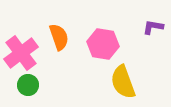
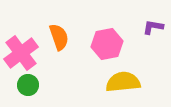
pink hexagon: moved 4 px right; rotated 20 degrees counterclockwise
yellow semicircle: rotated 104 degrees clockwise
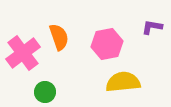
purple L-shape: moved 1 px left
pink cross: moved 2 px right
green circle: moved 17 px right, 7 px down
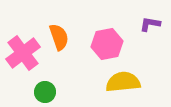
purple L-shape: moved 2 px left, 3 px up
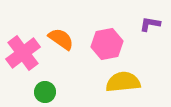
orange semicircle: moved 2 px right, 2 px down; rotated 36 degrees counterclockwise
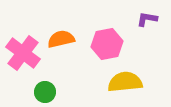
purple L-shape: moved 3 px left, 5 px up
orange semicircle: rotated 48 degrees counterclockwise
pink cross: rotated 16 degrees counterclockwise
yellow semicircle: moved 2 px right
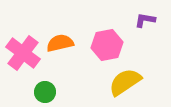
purple L-shape: moved 2 px left, 1 px down
orange semicircle: moved 1 px left, 4 px down
pink hexagon: moved 1 px down
yellow semicircle: rotated 28 degrees counterclockwise
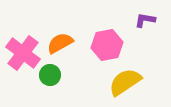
orange semicircle: rotated 16 degrees counterclockwise
green circle: moved 5 px right, 17 px up
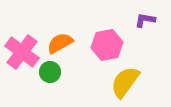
pink cross: moved 1 px left, 1 px up
green circle: moved 3 px up
yellow semicircle: rotated 20 degrees counterclockwise
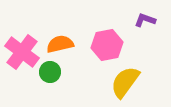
purple L-shape: rotated 10 degrees clockwise
orange semicircle: moved 1 px down; rotated 16 degrees clockwise
